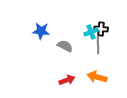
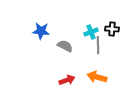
black cross: moved 11 px right
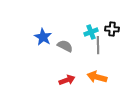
blue star: moved 2 px right, 6 px down; rotated 24 degrees clockwise
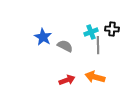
orange arrow: moved 2 px left
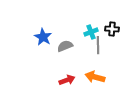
gray semicircle: rotated 49 degrees counterclockwise
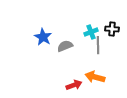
red arrow: moved 7 px right, 5 px down
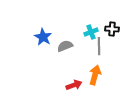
gray line: moved 1 px right, 1 px down
orange arrow: moved 2 px up; rotated 90 degrees clockwise
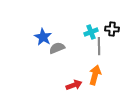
gray semicircle: moved 8 px left, 2 px down
